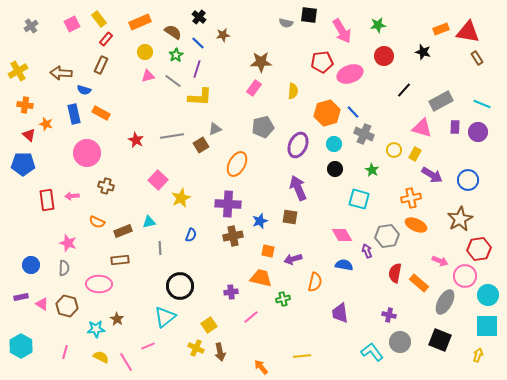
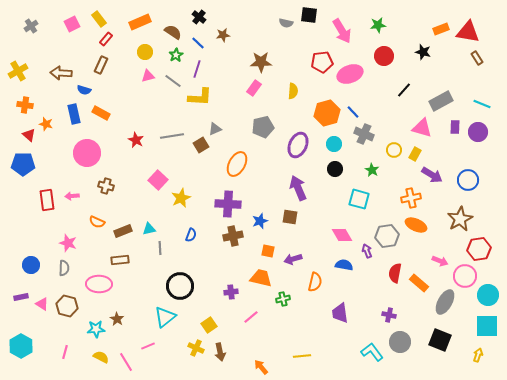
cyan triangle at (149, 222): moved 7 px down
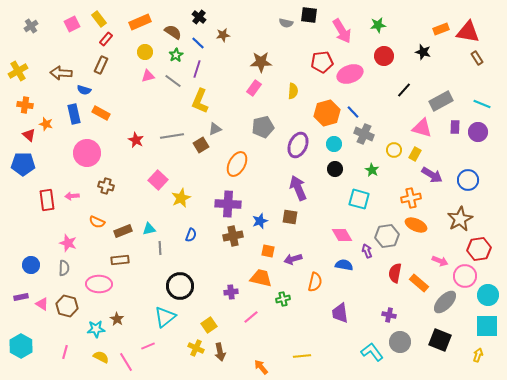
yellow L-shape at (200, 97): moved 4 px down; rotated 110 degrees clockwise
gray ellipse at (445, 302): rotated 15 degrees clockwise
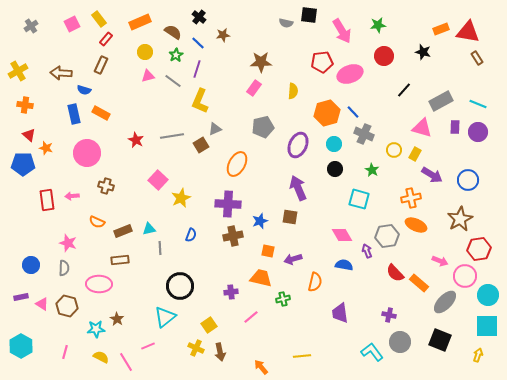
cyan line at (482, 104): moved 4 px left
orange star at (46, 124): moved 24 px down
red semicircle at (395, 273): rotated 54 degrees counterclockwise
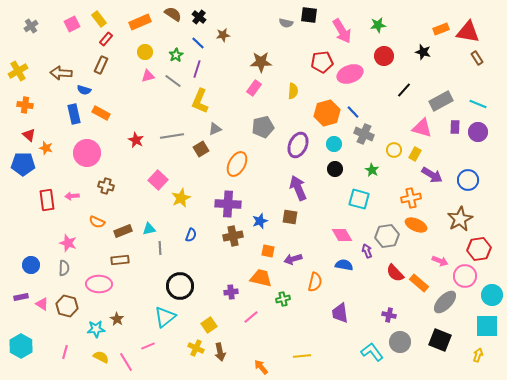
brown semicircle at (173, 32): moved 18 px up
brown square at (201, 145): moved 4 px down
cyan circle at (488, 295): moved 4 px right
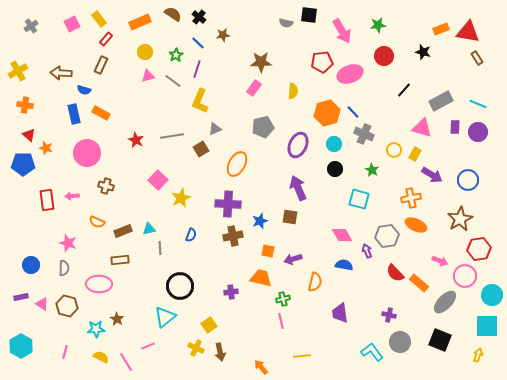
pink line at (251, 317): moved 30 px right, 4 px down; rotated 63 degrees counterclockwise
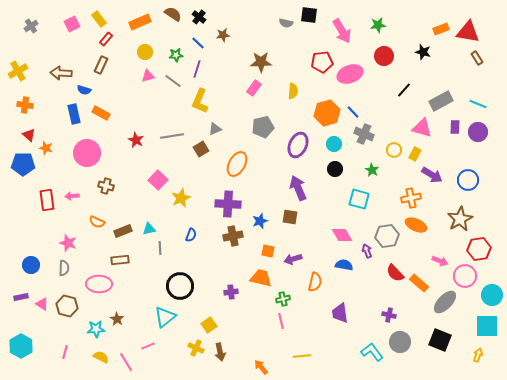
green star at (176, 55): rotated 24 degrees clockwise
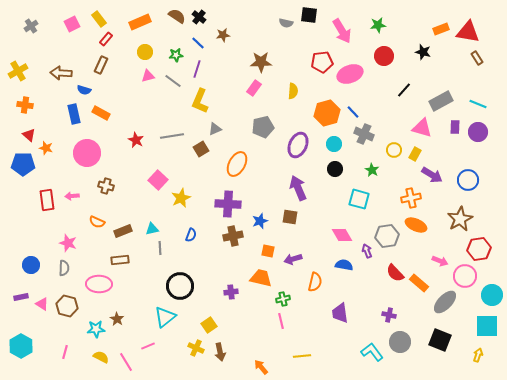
brown semicircle at (173, 14): moved 4 px right, 2 px down
cyan triangle at (149, 229): moved 3 px right
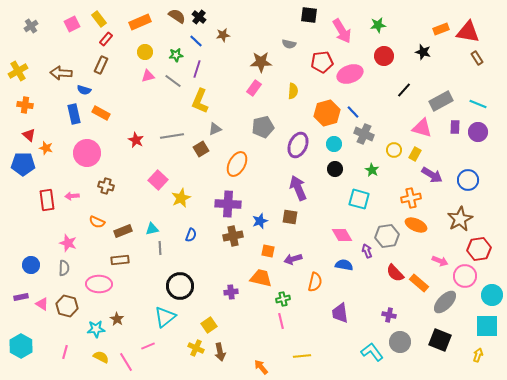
gray semicircle at (286, 23): moved 3 px right, 21 px down
blue line at (198, 43): moved 2 px left, 2 px up
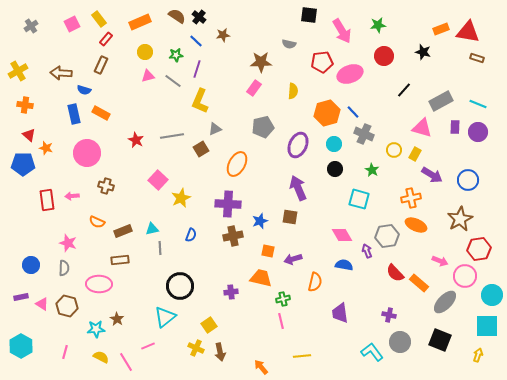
brown rectangle at (477, 58): rotated 40 degrees counterclockwise
